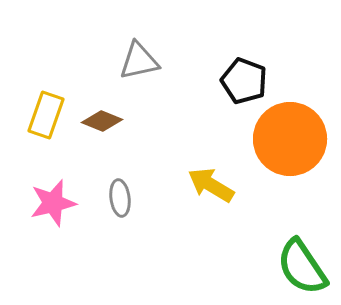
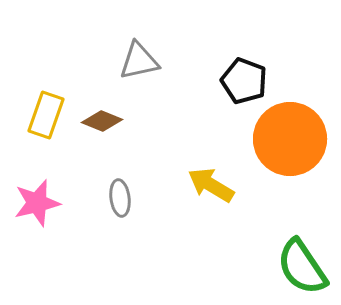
pink star: moved 16 px left
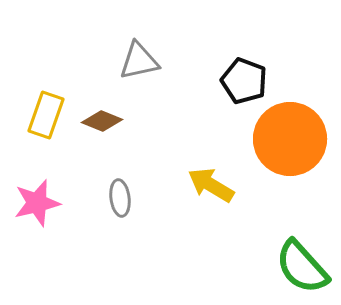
green semicircle: rotated 8 degrees counterclockwise
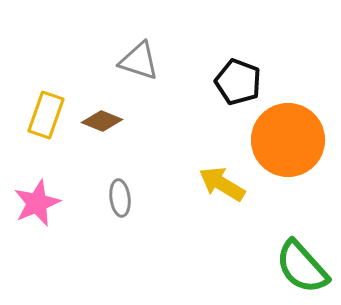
gray triangle: rotated 30 degrees clockwise
black pentagon: moved 6 px left, 1 px down
orange circle: moved 2 px left, 1 px down
yellow arrow: moved 11 px right, 1 px up
pink star: rotated 9 degrees counterclockwise
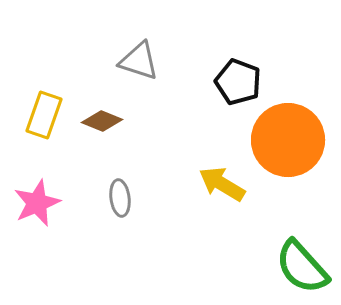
yellow rectangle: moved 2 px left
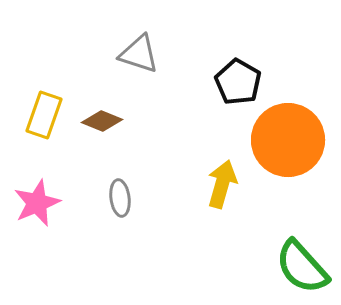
gray triangle: moved 7 px up
black pentagon: rotated 9 degrees clockwise
yellow arrow: rotated 75 degrees clockwise
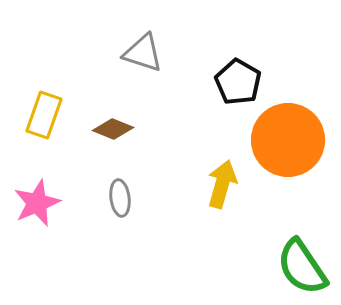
gray triangle: moved 4 px right, 1 px up
brown diamond: moved 11 px right, 8 px down
green semicircle: rotated 8 degrees clockwise
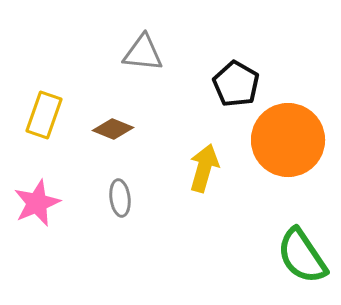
gray triangle: rotated 12 degrees counterclockwise
black pentagon: moved 2 px left, 2 px down
yellow arrow: moved 18 px left, 16 px up
green semicircle: moved 11 px up
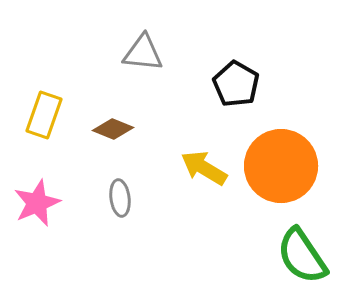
orange circle: moved 7 px left, 26 px down
yellow arrow: rotated 75 degrees counterclockwise
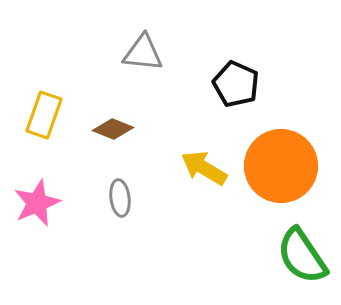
black pentagon: rotated 6 degrees counterclockwise
